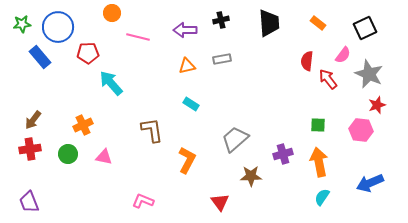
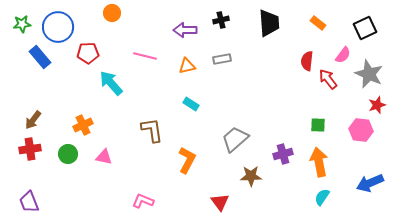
pink line: moved 7 px right, 19 px down
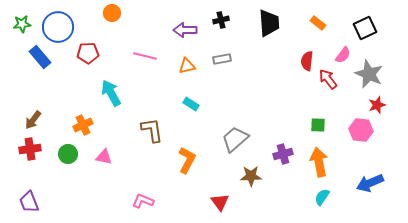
cyan arrow: moved 10 px down; rotated 12 degrees clockwise
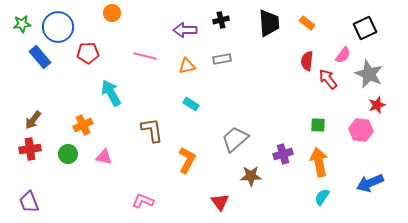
orange rectangle: moved 11 px left
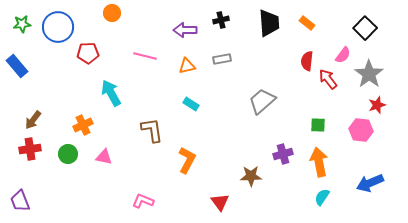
black square: rotated 20 degrees counterclockwise
blue rectangle: moved 23 px left, 9 px down
gray star: rotated 12 degrees clockwise
gray trapezoid: moved 27 px right, 38 px up
purple trapezoid: moved 9 px left, 1 px up
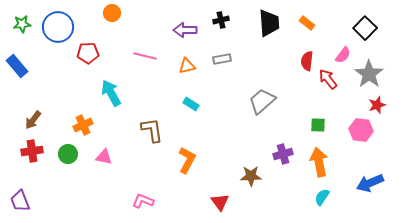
red cross: moved 2 px right, 2 px down
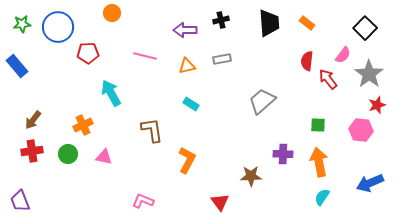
purple cross: rotated 18 degrees clockwise
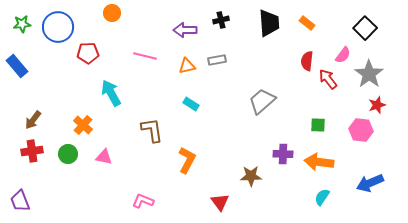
gray rectangle: moved 5 px left, 1 px down
orange cross: rotated 24 degrees counterclockwise
orange arrow: rotated 72 degrees counterclockwise
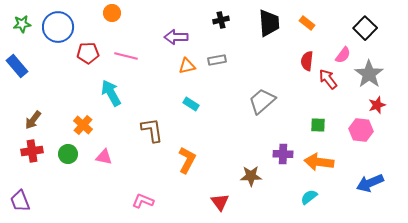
purple arrow: moved 9 px left, 7 px down
pink line: moved 19 px left
cyan semicircle: moved 13 px left; rotated 18 degrees clockwise
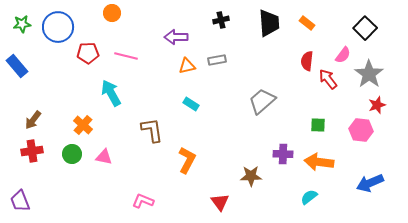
green circle: moved 4 px right
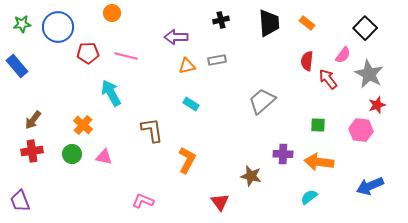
gray star: rotated 8 degrees counterclockwise
brown star: rotated 15 degrees clockwise
blue arrow: moved 3 px down
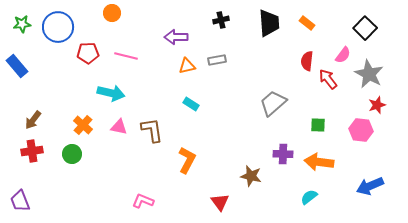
cyan arrow: rotated 132 degrees clockwise
gray trapezoid: moved 11 px right, 2 px down
pink triangle: moved 15 px right, 30 px up
